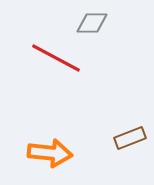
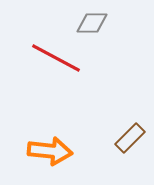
brown rectangle: rotated 24 degrees counterclockwise
orange arrow: moved 2 px up
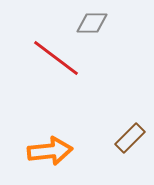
red line: rotated 9 degrees clockwise
orange arrow: rotated 12 degrees counterclockwise
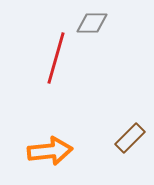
red line: rotated 69 degrees clockwise
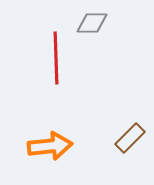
red line: rotated 18 degrees counterclockwise
orange arrow: moved 5 px up
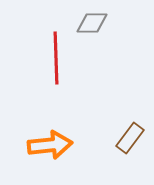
brown rectangle: rotated 8 degrees counterclockwise
orange arrow: moved 1 px up
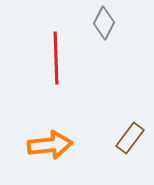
gray diamond: moved 12 px right; rotated 64 degrees counterclockwise
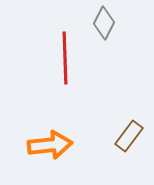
red line: moved 9 px right
brown rectangle: moved 1 px left, 2 px up
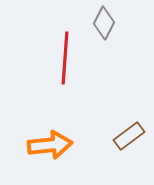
red line: rotated 6 degrees clockwise
brown rectangle: rotated 16 degrees clockwise
